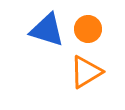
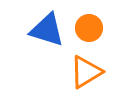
orange circle: moved 1 px right, 1 px up
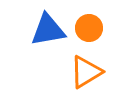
blue triangle: moved 1 px right; rotated 27 degrees counterclockwise
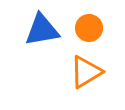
blue triangle: moved 6 px left
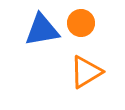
orange circle: moved 8 px left, 5 px up
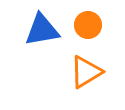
orange circle: moved 7 px right, 2 px down
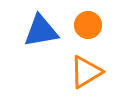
blue triangle: moved 1 px left, 1 px down
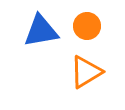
orange circle: moved 1 px left, 1 px down
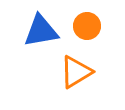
orange triangle: moved 10 px left
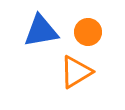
orange circle: moved 1 px right, 6 px down
